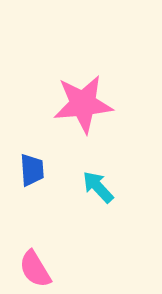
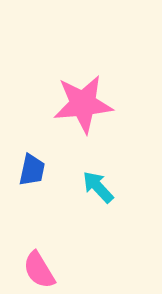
blue trapezoid: rotated 16 degrees clockwise
pink semicircle: moved 4 px right, 1 px down
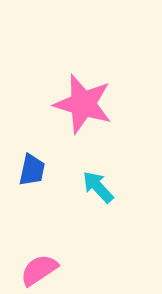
pink star: rotated 22 degrees clockwise
pink semicircle: rotated 87 degrees clockwise
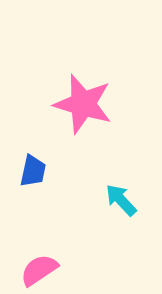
blue trapezoid: moved 1 px right, 1 px down
cyan arrow: moved 23 px right, 13 px down
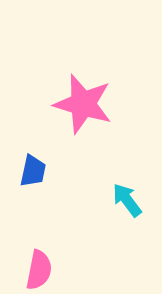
cyan arrow: moved 6 px right; rotated 6 degrees clockwise
pink semicircle: rotated 135 degrees clockwise
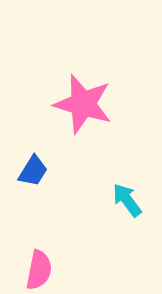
blue trapezoid: rotated 20 degrees clockwise
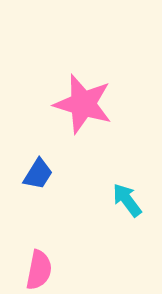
blue trapezoid: moved 5 px right, 3 px down
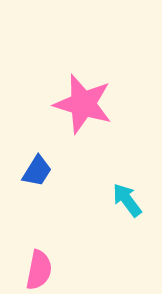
blue trapezoid: moved 1 px left, 3 px up
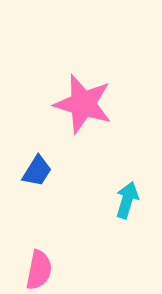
cyan arrow: rotated 54 degrees clockwise
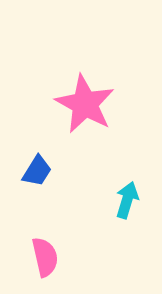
pink star: moved 2 px right; rotated 12 degrees clockwise
pink semicircle: moved 6 px right, 13 px up; rotated 24 degrees counterclockwise
